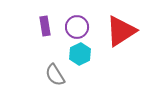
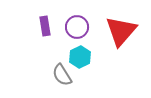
red triangle: rotated 16 degrees counterclockwise
cyan hexagon: moved 3 px down
gray semicircle: moved 7 px right
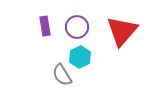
red triangle: moved 1 px right
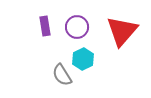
cyan hexagon: moved 3 px right, 2 px down
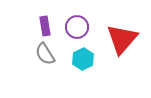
red triangle: moved 8 px down
gray semicircle: moved 17 px left, 21 px up
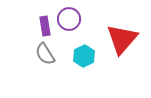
purple circle: moved 8 px left, 8 px up
cyan hexagon: moved 1 px right, 3 px up
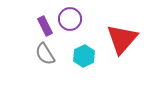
purple circle: moved 1 px right
purple rectangle: rotated 18 degrees counterclockwise
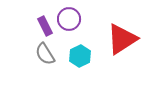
purple circle: moved 1 px left
red triangle: rotated 16 degrees clockwise
cyan hexagon: moved 4 px left
